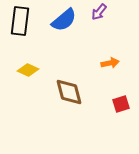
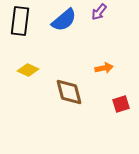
orange arrow: moved 6 px left, 5 px down
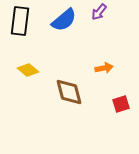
yellow diamond: rotated 15 degrees clockwise
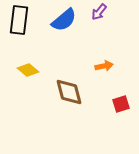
black rectangle: moved 1 px left, 1 px up
orange arrow: moved 2 px up
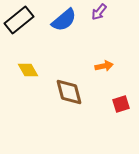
black rectangle: rotated 44 degrees clockwise
yellow diamond: rotated 20 degrees clockwise
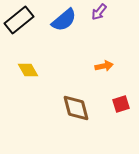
brown diamond: moved 7 px right, 16 px down
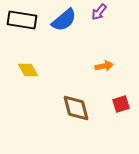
black rectangle: moved 3 px right; rotated 48 degrees clockwise
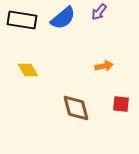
blue semicircle: moved 1 px left, 2 px up
red square: rotated 24 degrees clockwise
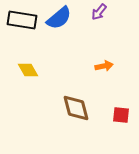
blue semicircle: moved 4 px left
red square: moved 11 px down
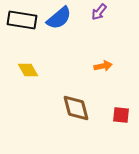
orange arrow: moved 1 px left
